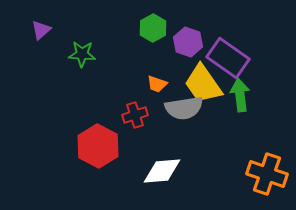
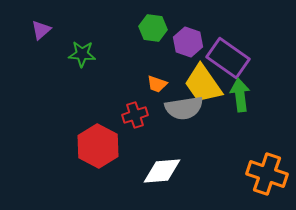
green hexagon: rotated 24 degrees counterclockwise
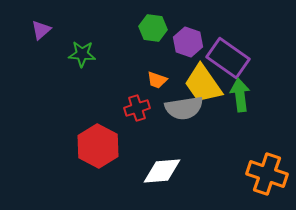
orange trapezoid: moved 4 px up
red cross: moved 2 px right, 7 px up
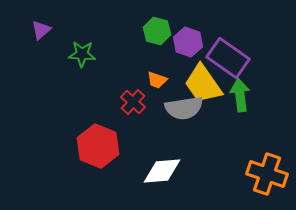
green hexagon: moved 4 px right, 3 px down; rotated 8 degrees clockwise
red cross: moved 4 px left, 6 px up; rotated 30 degrees counterclockwise
red hexagon: rotated 6 degrees counterclockwise
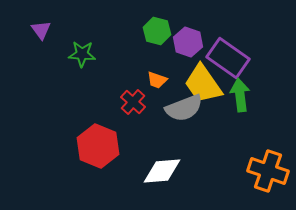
purple triangle: rotated 25 degrees counterclockwise
gray semicircle: rotated 12 degrees counterclockwise
orange cross: moved 1 px right, 3 px up
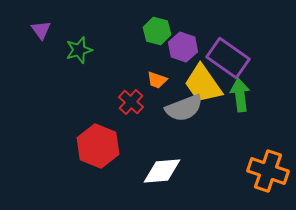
purple hexagon: moved 5 px left, 5 px down
green star: moved 3 px left, 4 px up; rotated 20 degrees counterclockwise
red cross: moved 2 px left
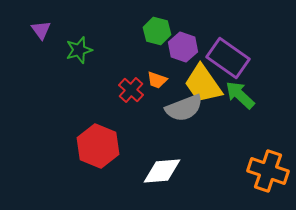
green arrow: rotated 40 degrees counterclockwise
red cross: moved 12 px up
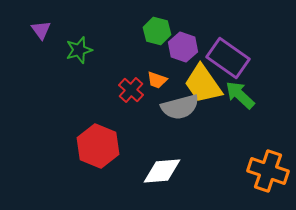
gray semicircle: moved 4 px left, 1 px up; rotated 6 degrees clockwise
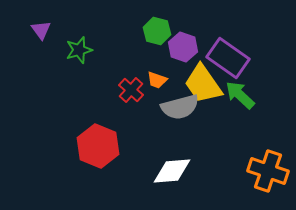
white diamond: moved 10 px right
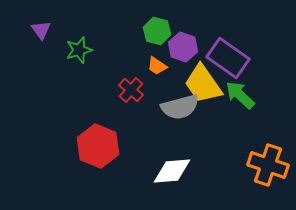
orange trapezoid: moved 14 px up; rotated 15 degrees clockwise
orange cross: moved 6 px up
